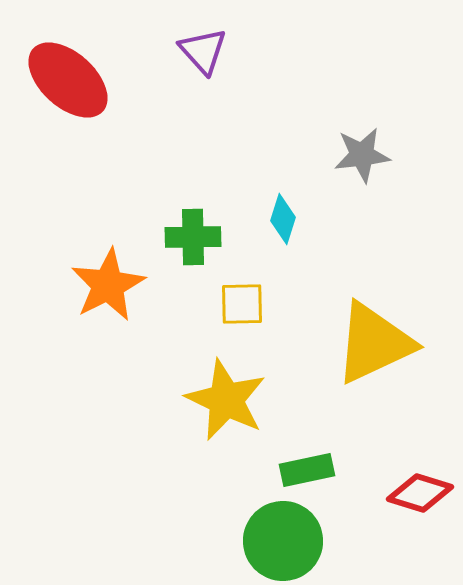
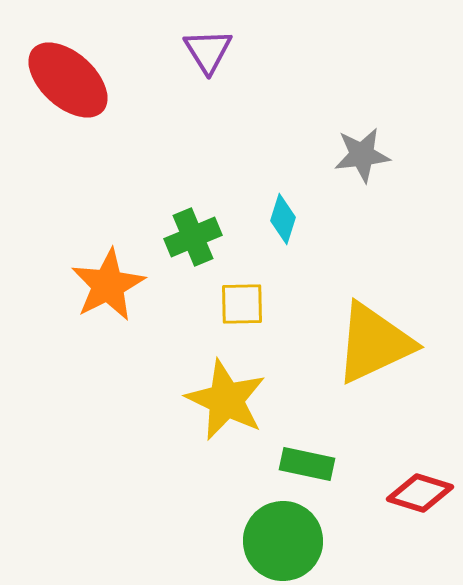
purple triangle: moved 5 px right; rotated 10 degrees clockwise
green cross: rotated 22 degrees counterclockwise
green rectangle: moved 6 px up; rotated 24 degrees clockwise
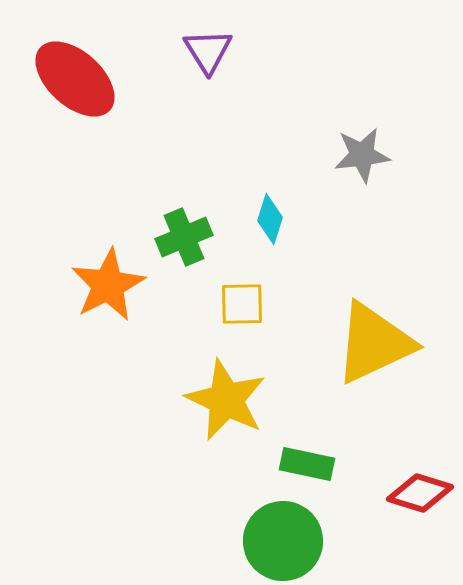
red ellipse: moved 7 px right, 1 px up
cyan diamond: moved 13 px left
green cross: moved 9 px left
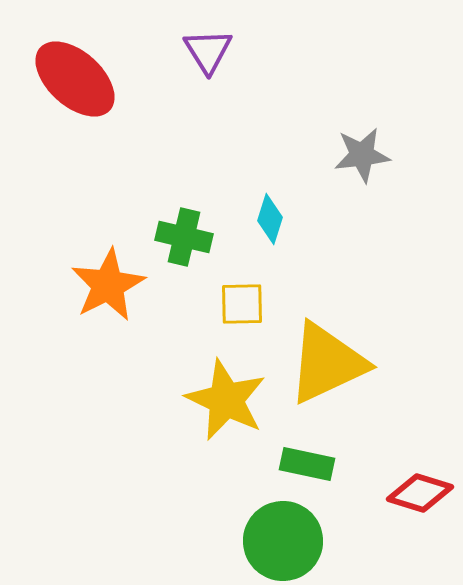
green cross: rotated 36 degrees clockwise
yellow triangle: moved 47 px left, 20 px down
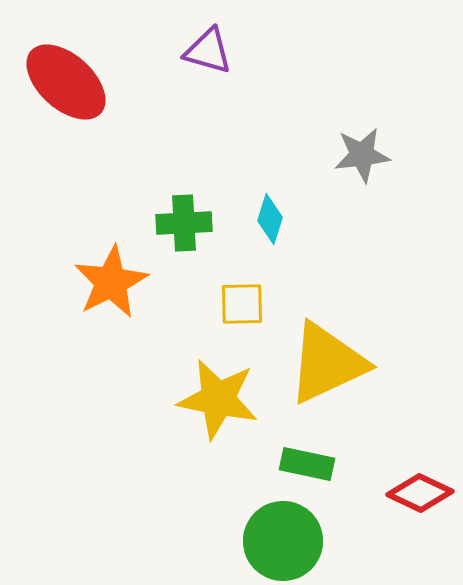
purple triangle: rotated 42 degrees counterclockwise
red ellipse: moved 9 px left, 3 px down
green cross: moved 14 px up; rotated 16 degrees counterclockwise
orange star: moved 3 px right, 3 px up
yellow star: moved 8 px left, 1 px up; rotated 14 degrees counterclockwise
red diamond: rotated 8 degrees clockwise
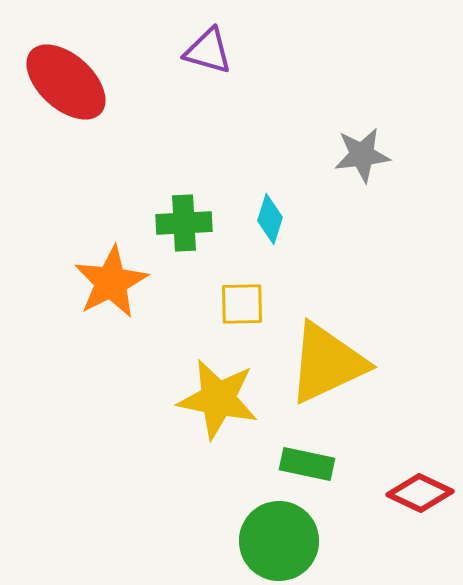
green circle: moved 4 px left
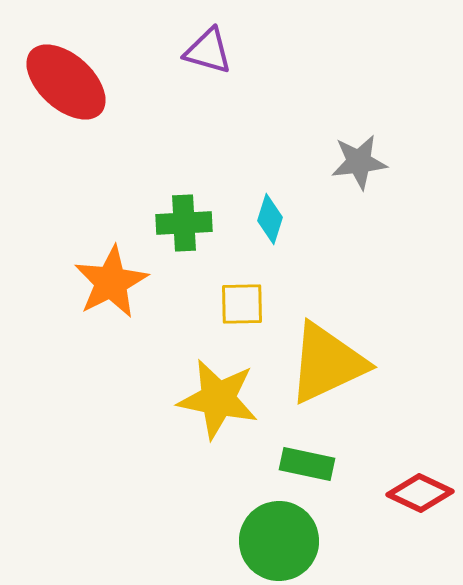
gray star: moved 3 px left, 7 px down
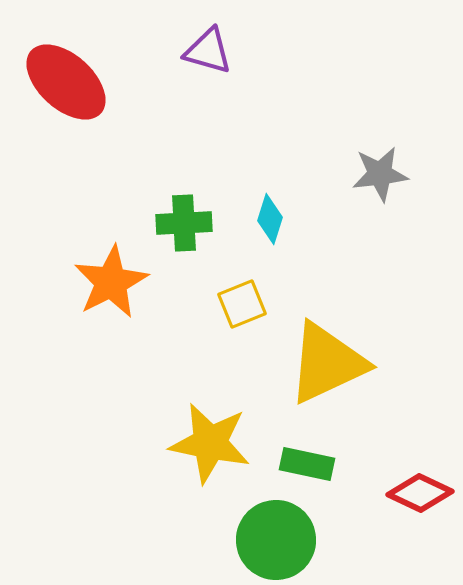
gray star: moved 21 px right, 12 px down
yellow square: rotated 21 degrees counterclockwise
yellow star: moved 8 px left, 44 px down
green circle: moved 3 px left, 1 px up
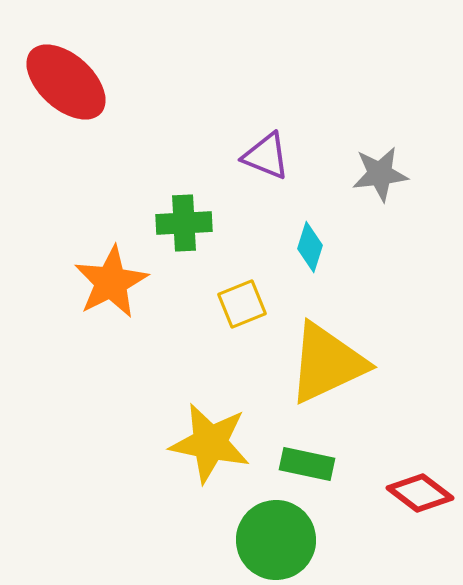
purple triangle: moved 58 px right, 105 px down; rotated 6 degrees clockwise
cyan diamond: moved 40 px right, 28 px down
red diamond: rotated 12 degrees clockwise
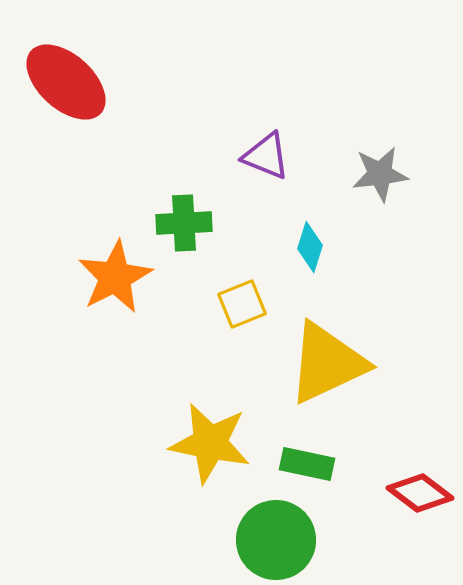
orange star: moved 4 px right, 5 px up
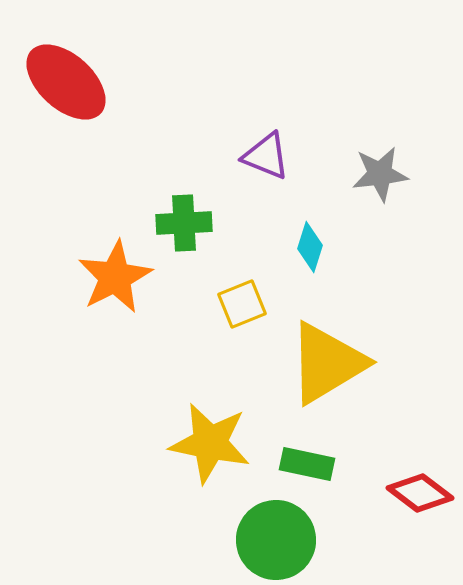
yellow triangle: rotated 6 degrees counterclockwise
